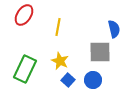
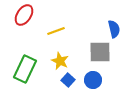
yellow line: moved 2 px left, 4 px down; rotated 60 degrees clockwise
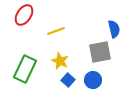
gray square: rotated 10 degrees counterclockwise
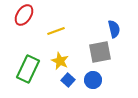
green rectangle: moved 3 px right
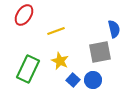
blue square: moved 5 px right
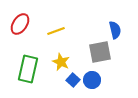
red ellipse: moved 4 px left, 9 px down
blue semicircle: moved 1 px right, 1 px down
yellow star: moved 1 px right, 1 px down
green rectangle: rotated 12 degrees counterclockwise
blue circle: moved 1 px left
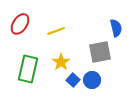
blue semicircle: moved 1 px right, 2 px up
yellow star: rotated 12 degrees clockwise
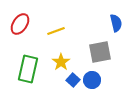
blue semicircle: moved 5 px up
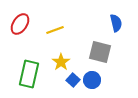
yellow line: moved 1 px left, 1 px up
gray square: rotated 25 degrees clockwise
green rectangle: moved 1 px right, 5 px down
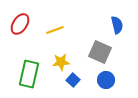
blue semicircle: moved 1 px right, 2 px down
gray square: rotated 10 degrees clockwise
yellow star: rotated 30 degrees clockwise
blue circle: moved 14 px right
